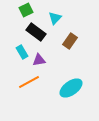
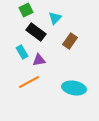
cyan ellipse: moved 3 px right; rotated 45 degrees clockwise
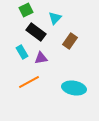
purple triangle: moved 2 px right, 2 px up
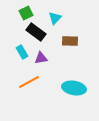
green square: moved 3 px down
brown rectangle: rotated 56 degrees clockwise
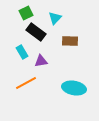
purple triangle: moved 3 px down
orange line: moved 3 px left, 1 px down
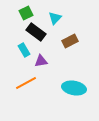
brown rectangle: rotated 28 degrees counterclockwise
cyan rectangle: moved 2 px right, 2 px up
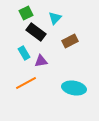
cyan rectangle: moved 3 px down
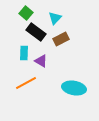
green square: rotated 24 degrees counterclockwise
brown rectangle: moved 9 px left, 2 px up
cyan rectangle: rotated 32 degrees clockwise
purple triangle: rotated 40 degrees clockwise
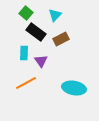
cyan triangle: moved 3 px up
purple triangle: rotated 24 degrees clockwise
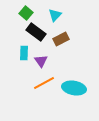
orange line: moved 18 px right
